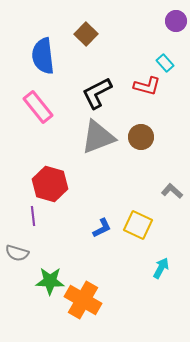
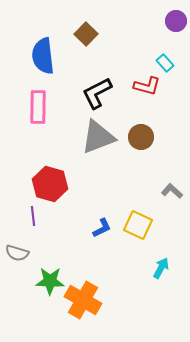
pink rectangle: rotated 40 degrees clockwise
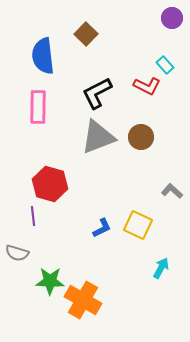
purple circle: moved 4 px left, 3 px up
cyan rectangle: moved 2 px down
red L-shape: rotated 12 degrees clockwise
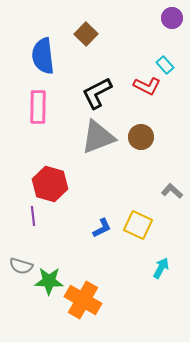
gray semicircle: moved 4 px right, 13 px down
green star: moved 1 px left
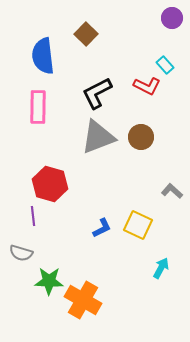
gray semicircle: moved 13 px up
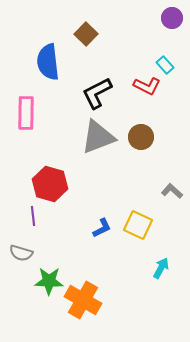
blue semicircle: moved 5 px right, 6 px down
pink rectangle: moved 12 px left, 6 px down
